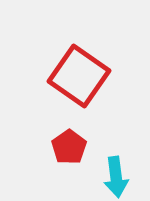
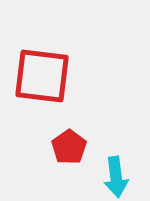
red square: moved 37 px left; rotated 28 degrees counterclockwise
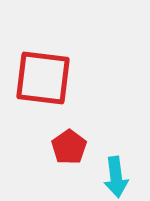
red square: moved 1 px right, 2 px down
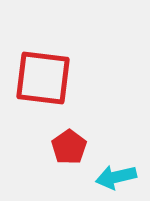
cyan arrow: rotated 84 degrees clockwise
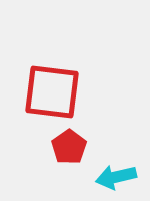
red square: moved 9 px right, 14 px down
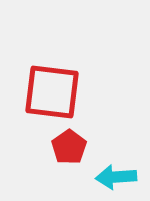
cyan arrow: rotated 9 degrees clockwise
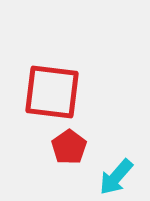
cyan arrow: rotated 45 degrees counterclockwise
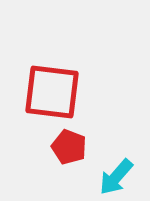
red pentagon: rotated 16 degrees counterclockwise
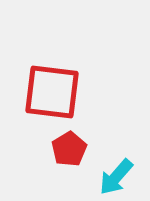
red pentagon: moved 2 px down; rotated 20 degrees clockwise
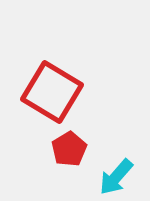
red square: rotated 24 degrees clockwise
